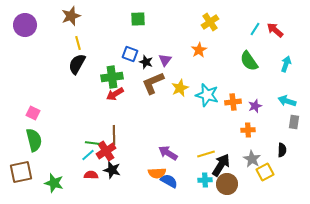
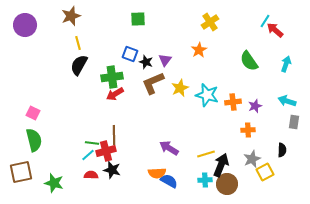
cyan line at (255, 29): moved 10 px right, 8 px up
black semicircle at (77, 64): moved 2 px right, 1 px down
red cross at (106, 151): rotated 18 degrees clockwise
purple arrow at (168, 153): moved 1 px right, 5 px up
gray star at (252, 159): rotated 18 degrees clockwise
black arrow at (221, 165): rotated 10 degrees counterclockwise
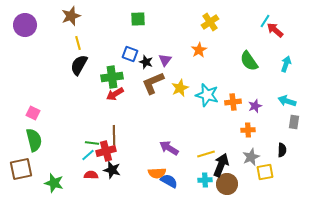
gray star at (252, 159): moved 1 px left, 2 px up
brown square at (21, 172): moved 3 px up
yellow square at (265, 172): rotated 18 degrees clockwise
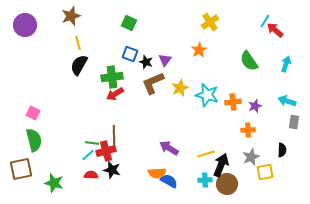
green square at (138, 19): moved 9 px left, 4 px down; rotated 28 degrees clockwise
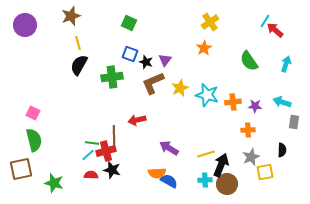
orange star at (199, 50): moved 5 px right, 2 px up
red arrow at (115, 94): moved 22 px right, 26 px down; rotated 18 degrees clockwise
cyan arrow at (287, 101): moved 5 px left, 1 px down
purple star at (255, 106): rotated 24 degrees clockwise
